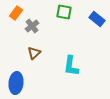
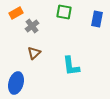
orange rectangle: rotated 24 degrees clockwise
blue rectangle: rotated 63 degrees clockwise
cyan L-shape: rotated 15 degrees counterclockwise
blue ellipse: rotated 10 degrees clockwise
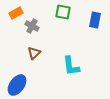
green square: moved 1 px left
blue rectangle: moved 2 px left, 1 px down
gray cross: rotated 24 degrees counterclockwise
blue ellipse: moved 1 px right, 2 px down; rotated 20 degrees clockwise
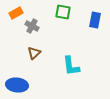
blue ellipse: rotated 60 degrees clockwise
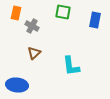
orange rectangle: rotated 48 degrees counterclockwise
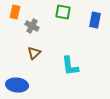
orange rectangle: moved 1 px left, 1 px up
cyan L-shape: moved 1 px left
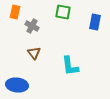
blue rectangle: moved 2 px down
brown triangle: rotated 24 degrees counterclockwise
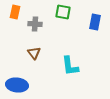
gray cross: moved 3 px right, 2 px up; rotated 24 degrees counterclockwise
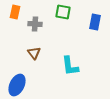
blue ellipse: rotated 70 degrees counterclockwise
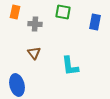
blue ellipse: rotated 40 degrees counterclockwise
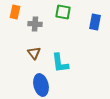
cyan L-shape: moved 10 px left, 3 px up
blue ellipse: moved 24 px right
